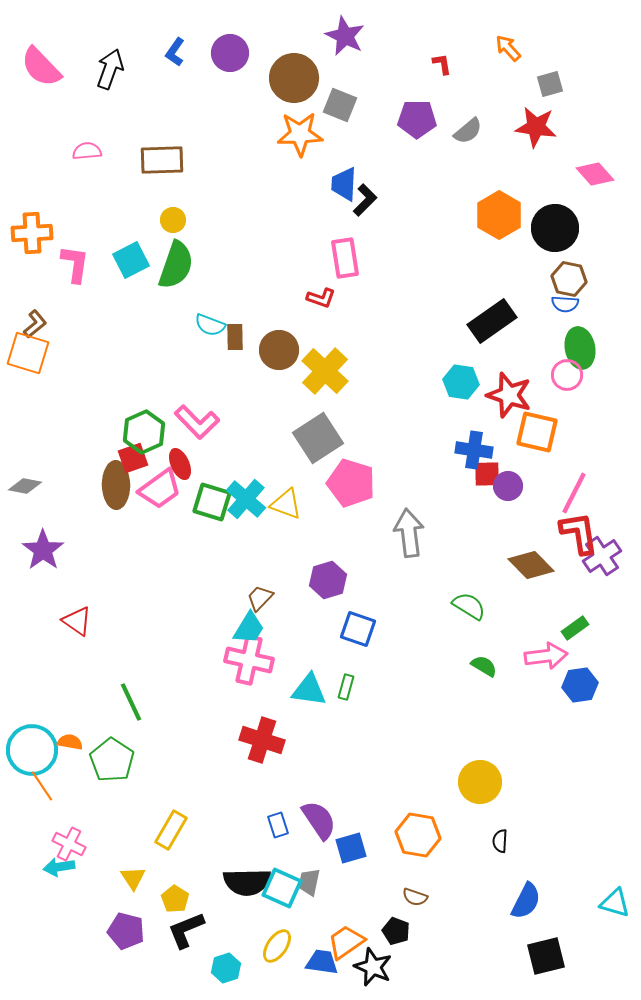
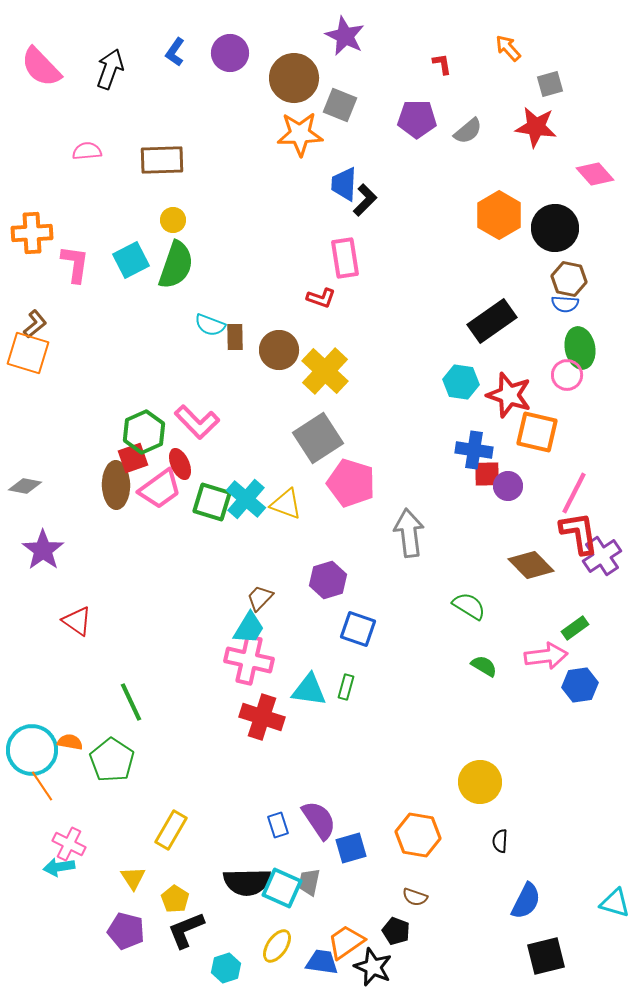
red cross at (262, 740): moved 23 px up
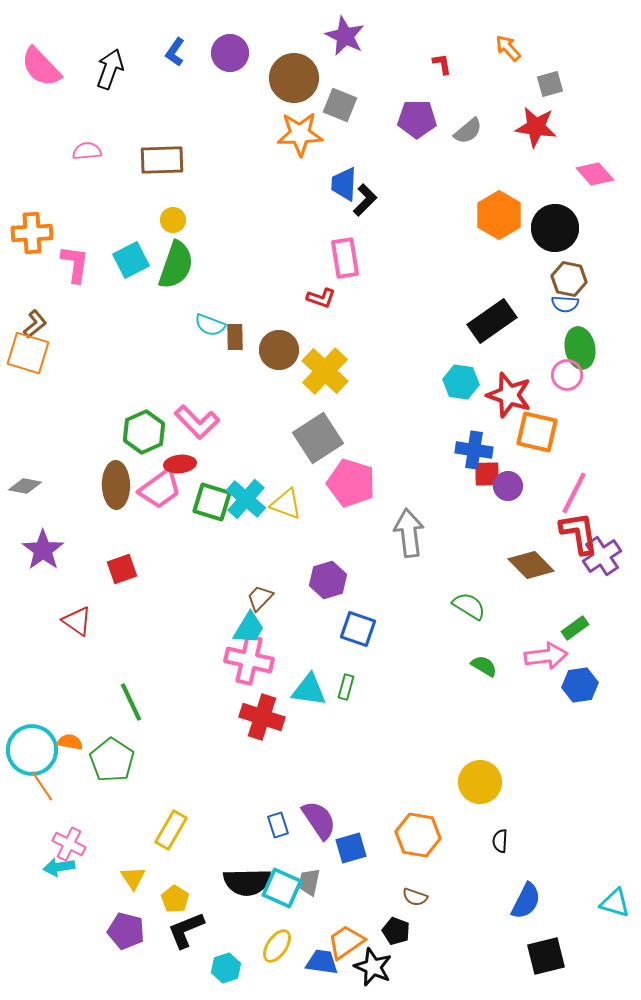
red square at (133, 458): moved 11 px left, 111 px down
red ellipse at (180, 464): rotated 72 degrees counterclockwise
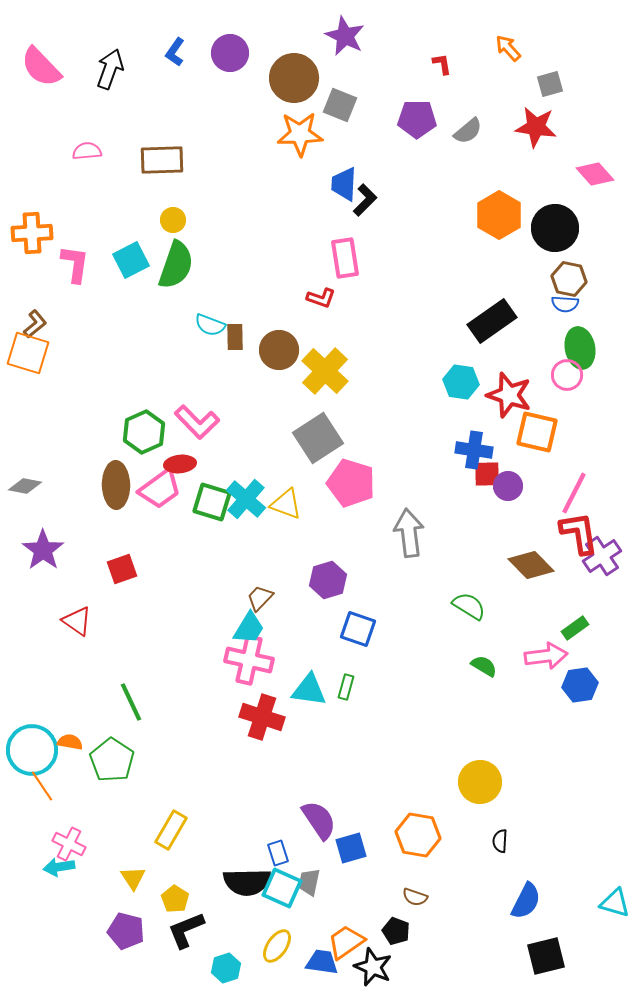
blue rectangle at (278, 825): moved 28 px down
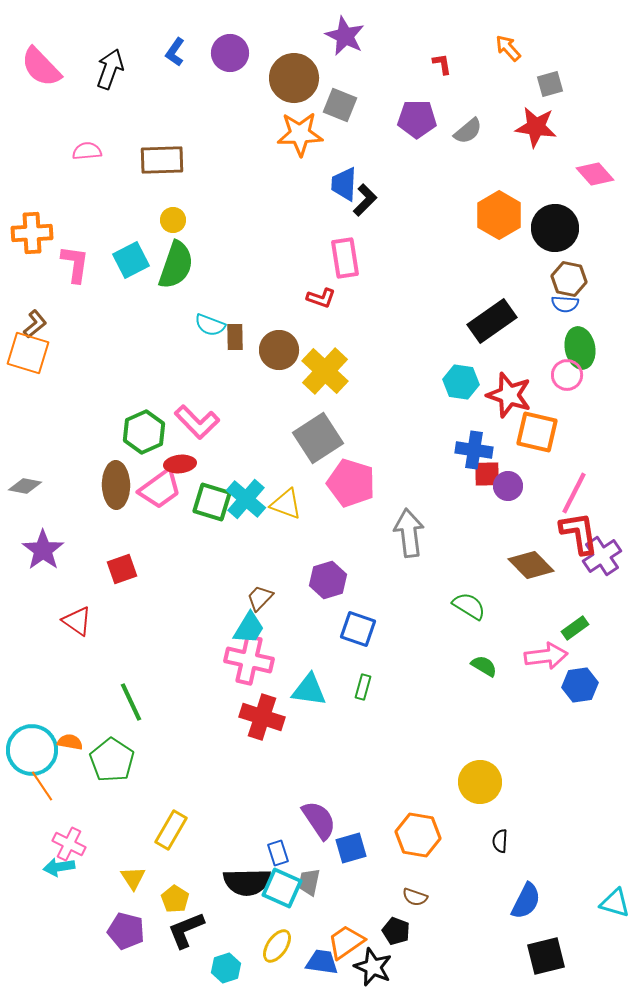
green rectangle at (346, 687): moved 17 px right
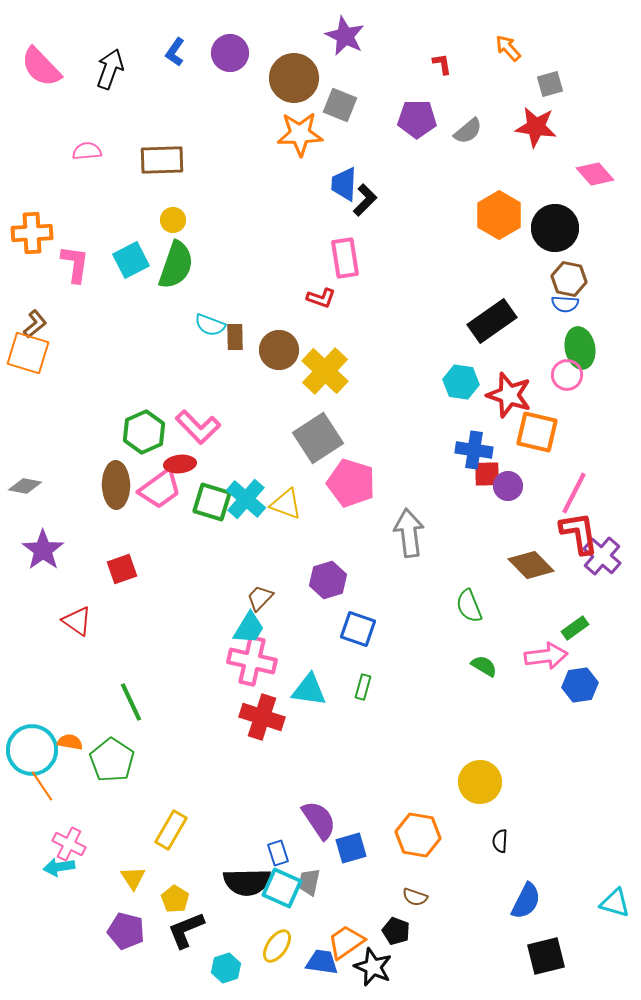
pink L-shape at (197, 422): moved 1 px right, 5 px down
purple cross at (602, 556): rotated 15 degrees counterclockwise
green semicircle at (469, 606): rotated 144 degrees counterclockwise
pink cross at (249, 660): moved 3 px right, 1 px down
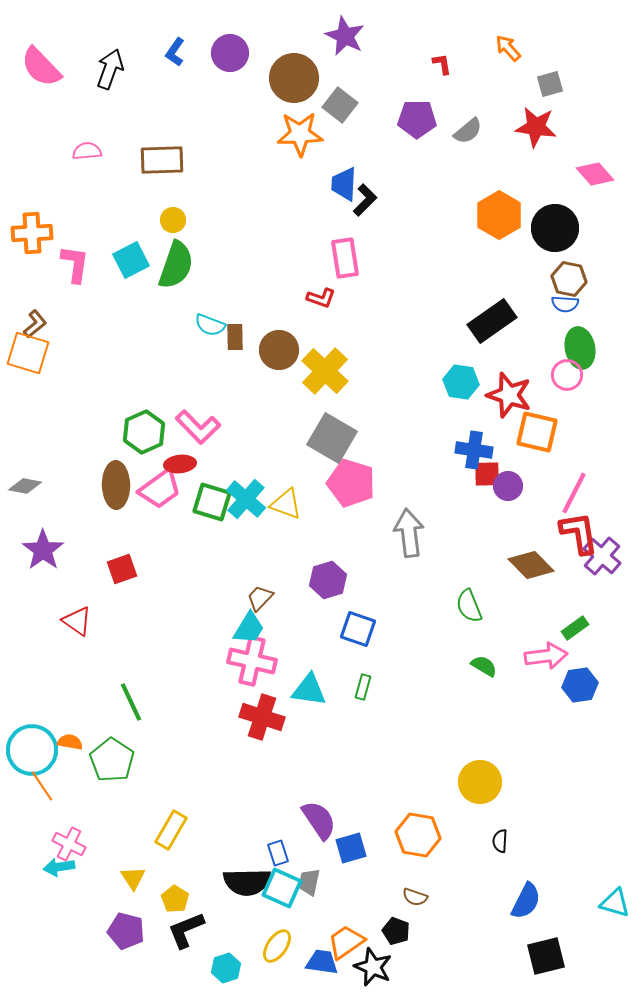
gray square at (340, 105): rotated 16 degrees clockwise
gray square at (318, 438): moved 14 px right; rotated 27 degrees counterclockwise
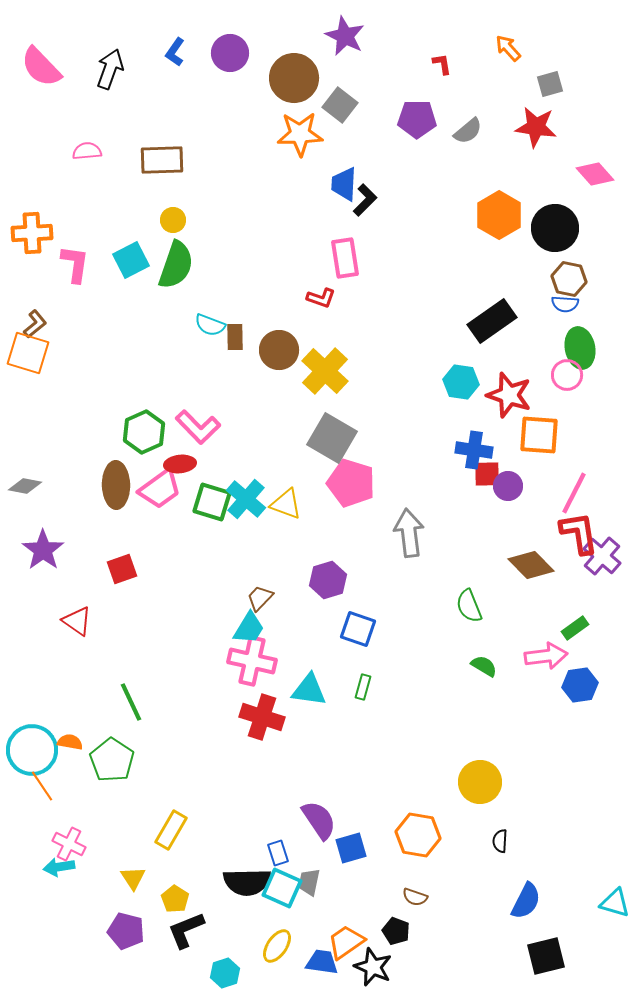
orange square at (537, 432): moved 2 px right, 3 px down; rotated 9 degrees counterclockwise
cyan hexagon at (226, 968): moved 1 px left, 5 px down
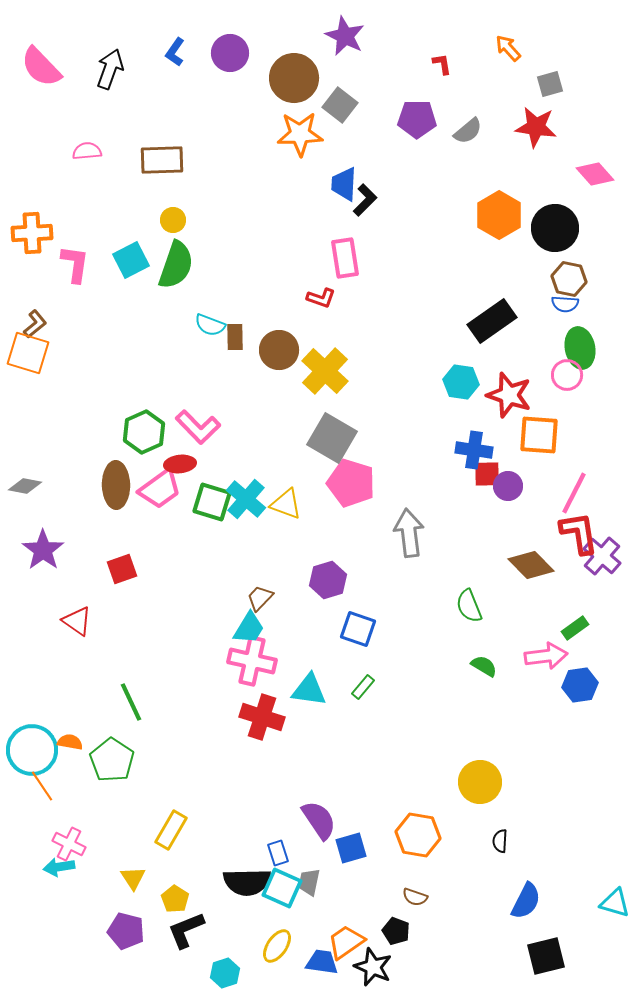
green rectangle at (363, 687): rotated 25 degrees clockwise
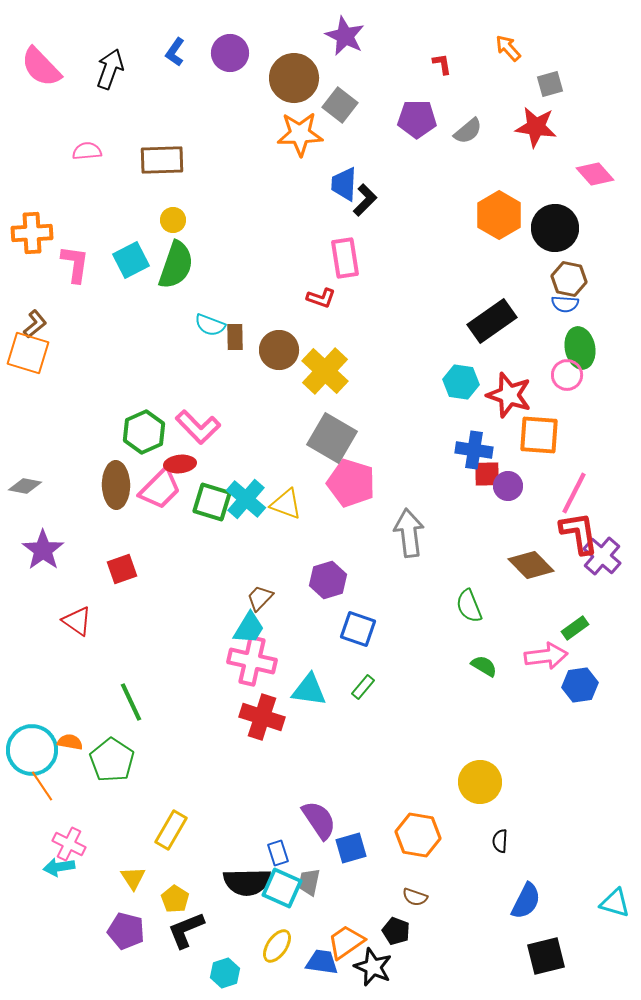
pink trapezoid at (160, 489): rotated 9 degrees counterclockwise
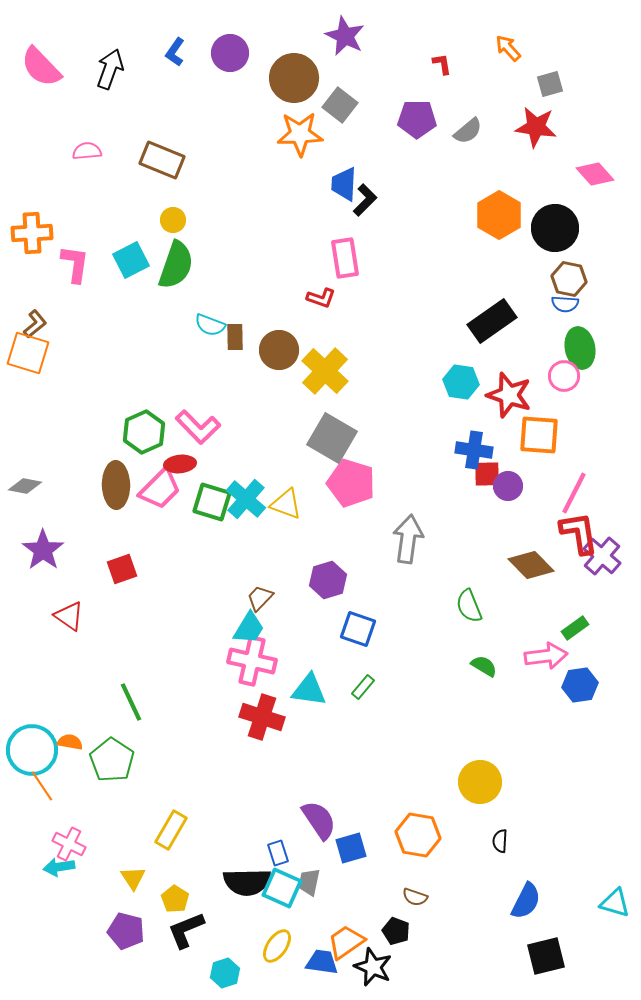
brown rectangle at (162, 160): rotated 24 degrees clockwise
pink circle at (567, 375): moved 3 px left, 1 px down
gray arrow at (409, 533): moved 1 px left, 6 px down; rotated 15 degrees clockwise
red triangle at (77, 621): moved 8 px left, 5 px up
